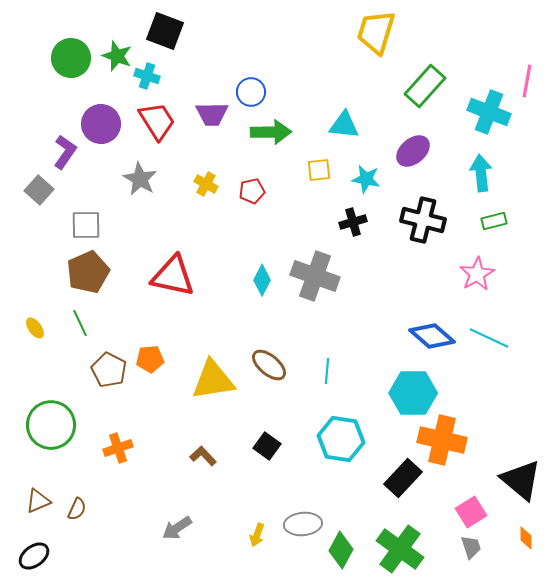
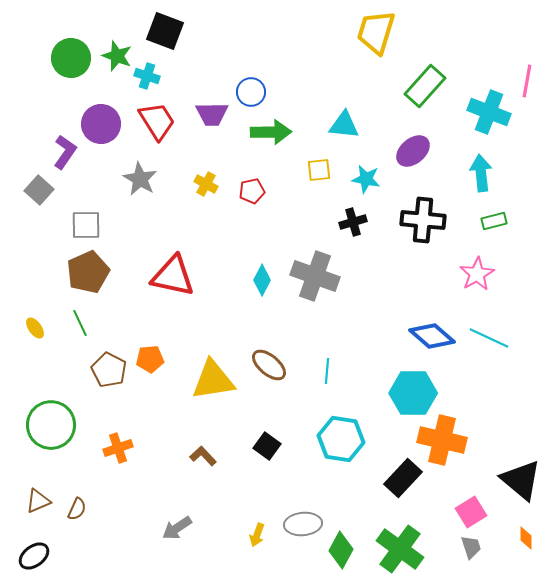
black cross at (423, 220): rotated 9 degrees counterclockwise
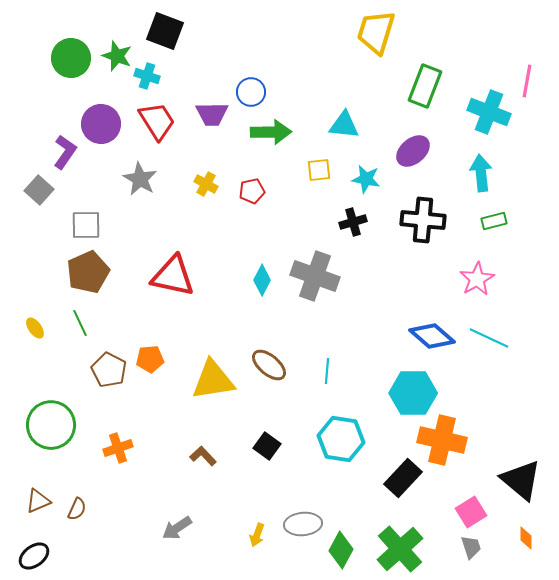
green rectangle at (425, 86): rotated 21 degrees counterclockwise
pink star at (477, 274): moved 5 px down
green cross at (400, 549): rotated 12 degrees clockwise
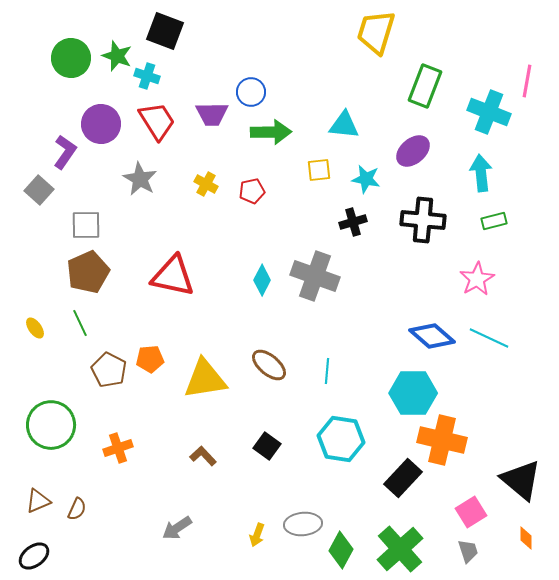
yellow triangle at (213, 380): moved 8 px left, 1 px up
gray trapezoid at (471, 547): moved 3 px left, 4 px down
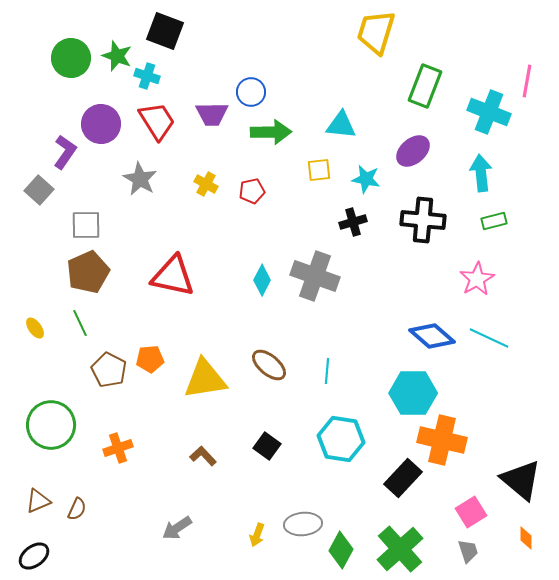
cyan triangle at (344, 125): moved 3 px left
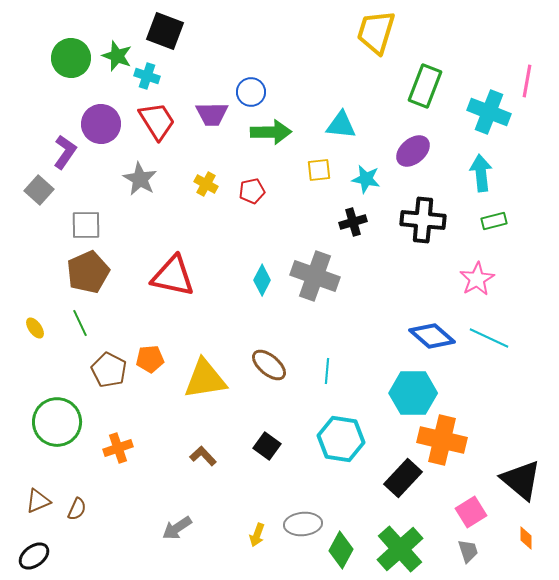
green circle at (51, 425): moved 6 px right, 3 px up
